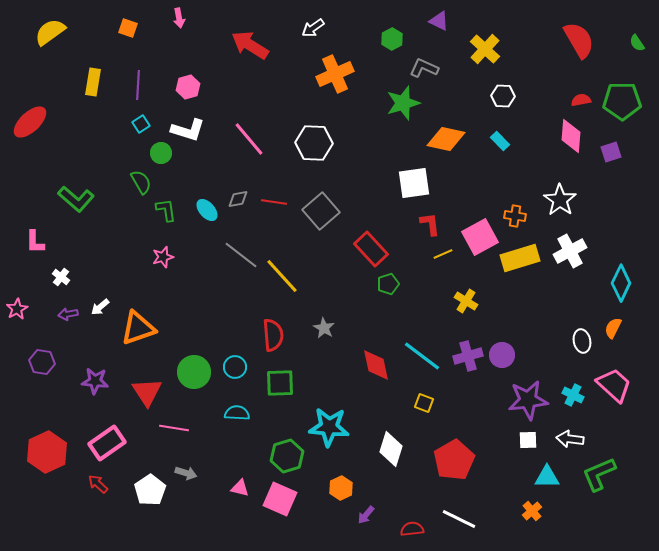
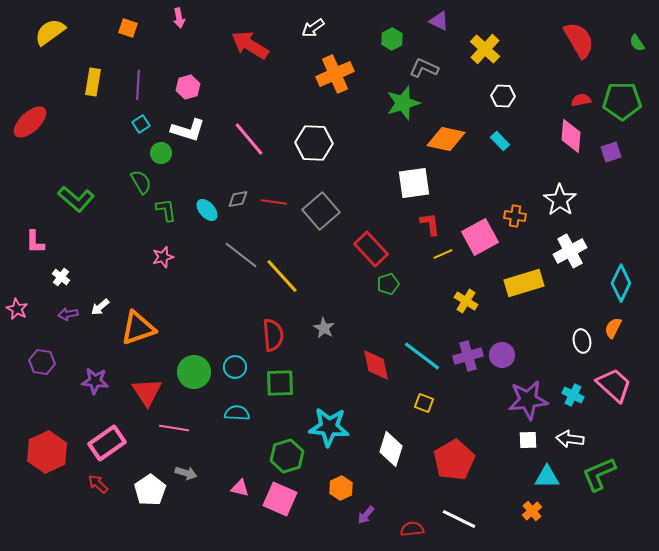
yellow rectangle at (520, 258): moved 4 px right, 25 px down
pink star at (17, 309): rotated 15 degrees counterclockwise
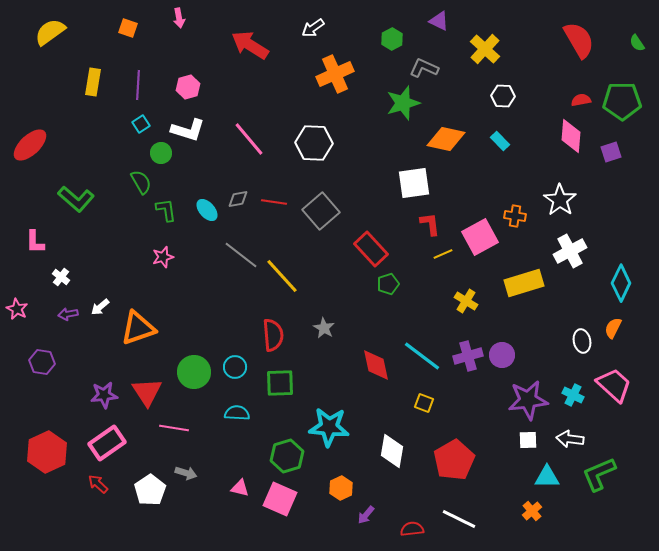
red ellipse at (30, 122): moved 23 px down
purple star at (95, 381): moved 9 px right, 14 px down; rotated 12 degrees counterclockwise
white diamond at (391, 449): moved 1 px right, 2 px down; rotated 8 degrees counterclockwise
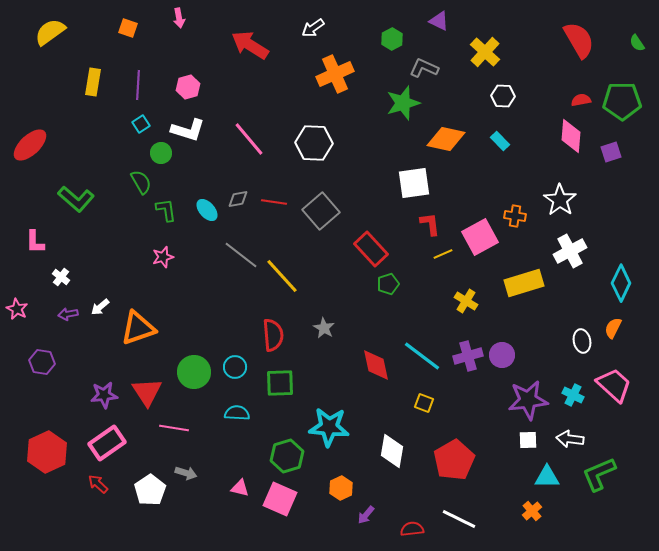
yellow cross at (485, 49): moved 3 px down
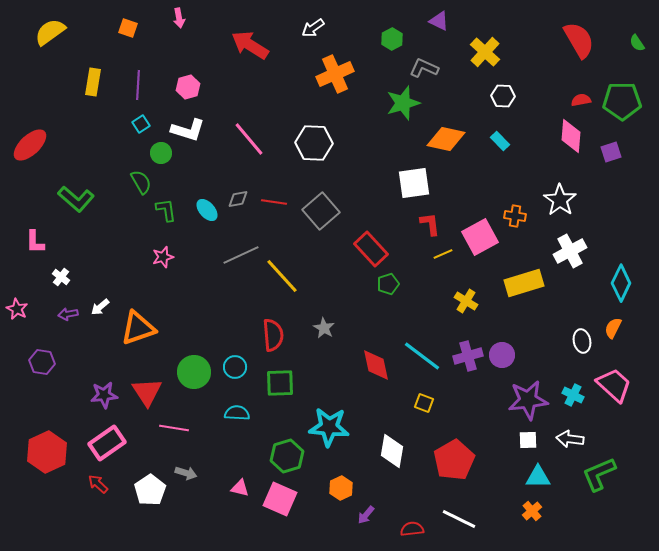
gray line at (241, 255): rotated 63 degrees counterclockwise
cyan triangle at (547, 477): moved 9 px left
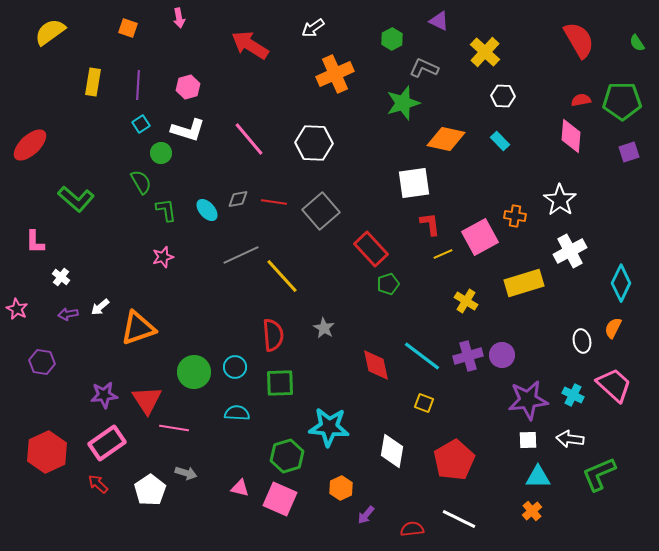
purple square at (611, 152): moved 18 px right
red triangle at (147, 392): moved 8 px down
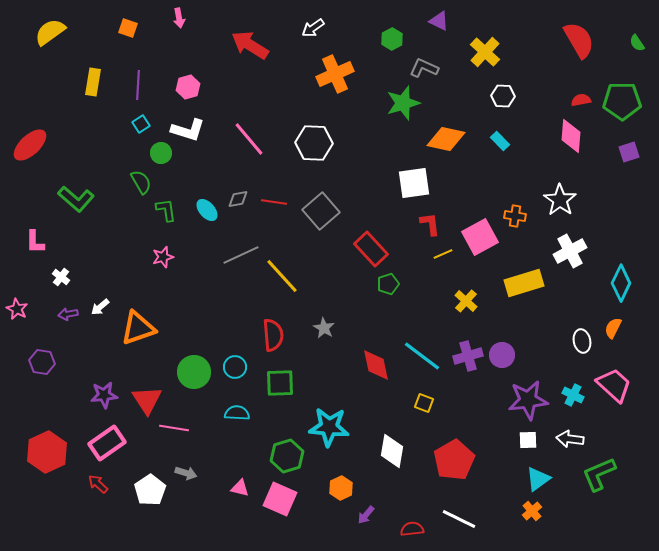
yellow cross at (466, 301): rotated 10 degrees clockwise
cyan triangle at (538, 477): moved 2 px down; rotated 36 degrees counterclockwise
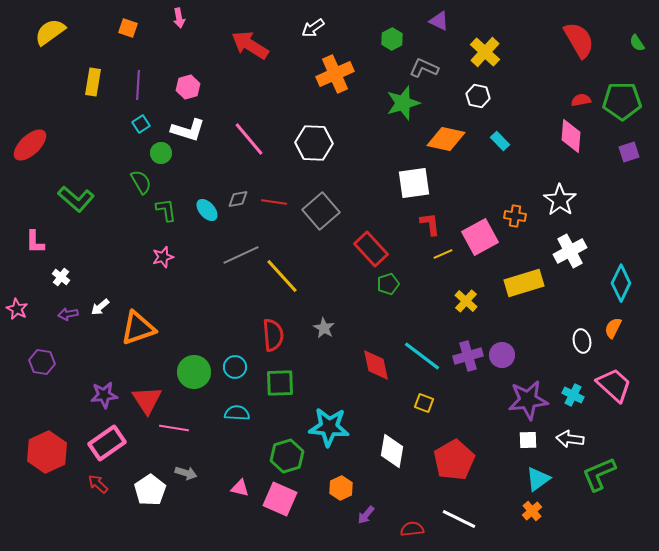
white hexagon at (503, 96): moved 25 px left; rotated 10 degrees clockwise
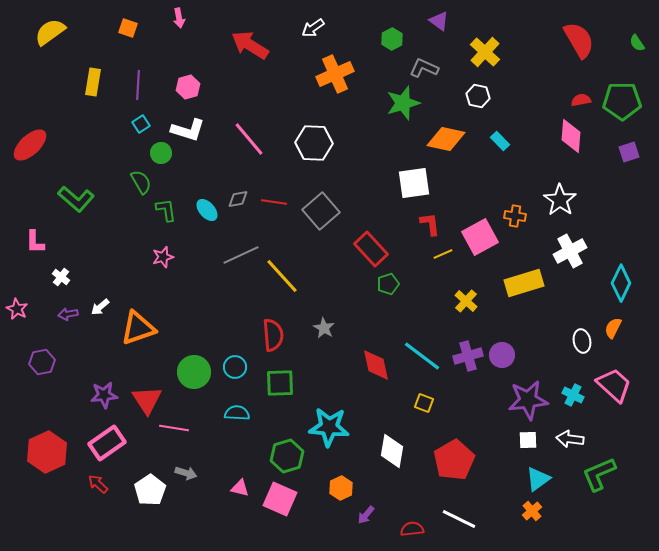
purple triangle at (439, 21): rotated 10 degrees clockwise
purple hexagon at (42, 362): rotated 20 degrees counterclockwise
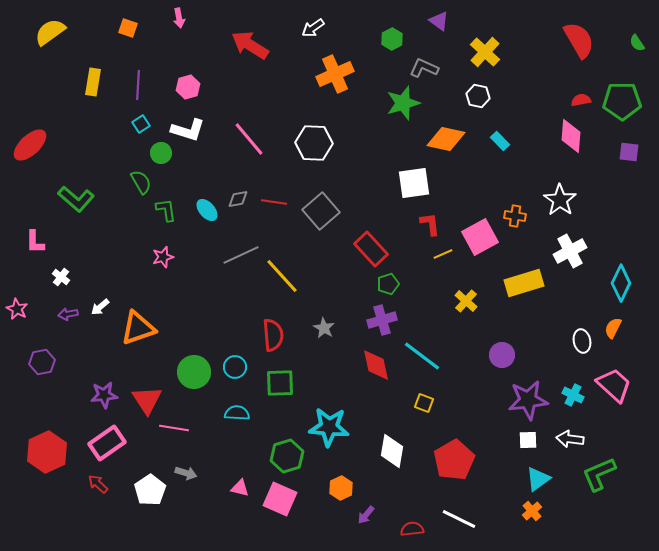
purple square at (629, 152): rotated 25 degrees clockwise
purple cross at (468, 356): moved 86 px left, 36 px up
